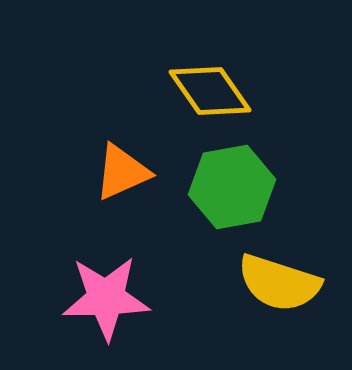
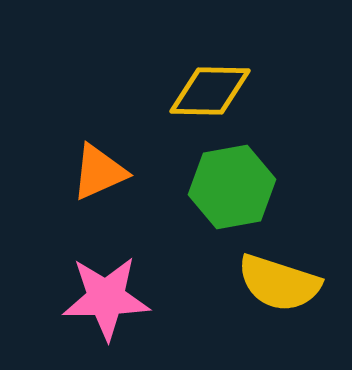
yellow diamond: rotated 54 degrees counterclockwise
orange triangle: moved 23 px left
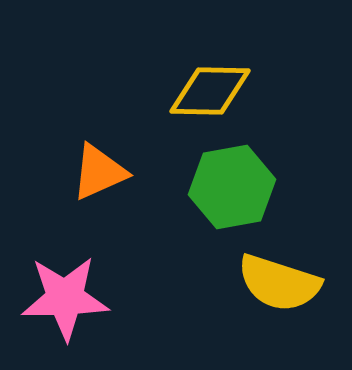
pink star: moved 41 px left
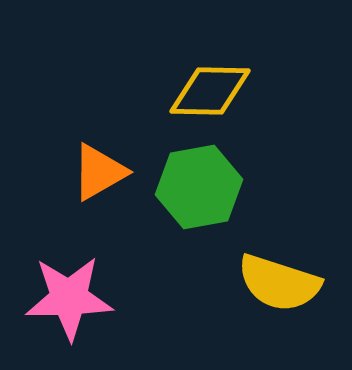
orange triangle: rotated 6 degrees counterclockwise
green hexagon: moved 33 px left
pink star: moved 4 px right
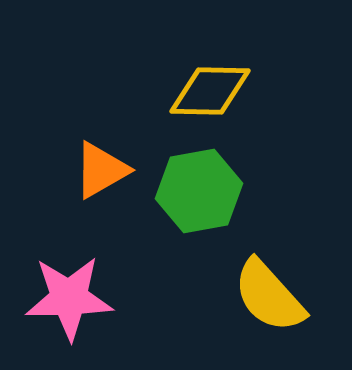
orange triangle: moved 2 px right, 2 px up
green hexagon: moved 4 px down
yellow semicircle: moved 10 px left, 13 px down; rotated 30 degrees clockwise
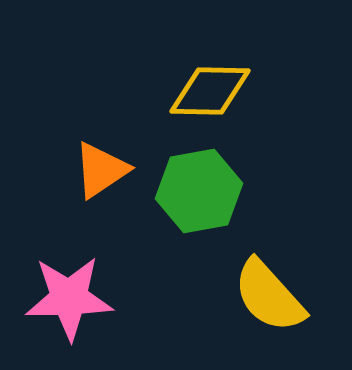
orange triangle: rotated 4 degrees counterclockwise
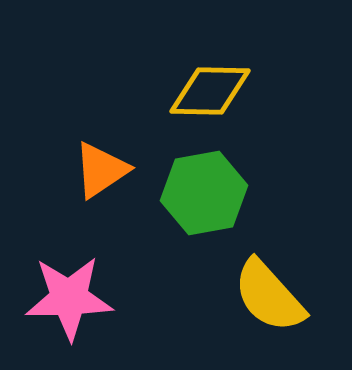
green hexagon: moved 5 px right, 2 px down
